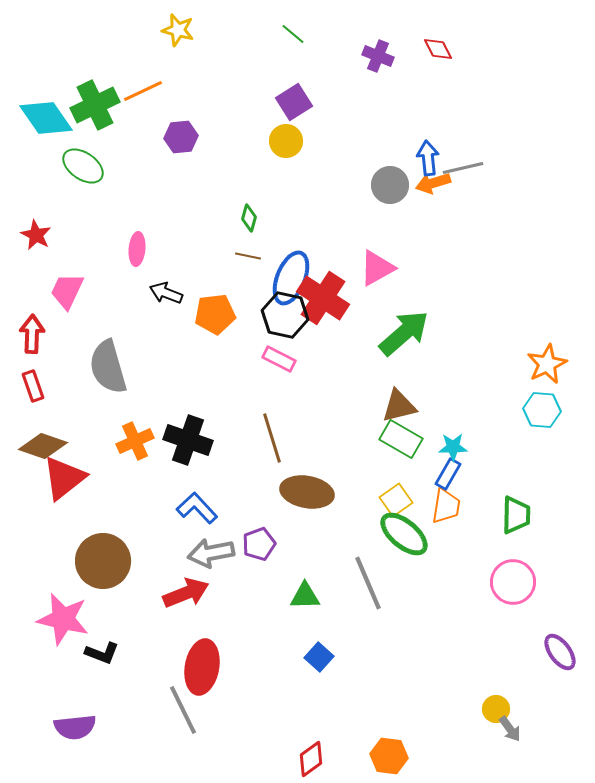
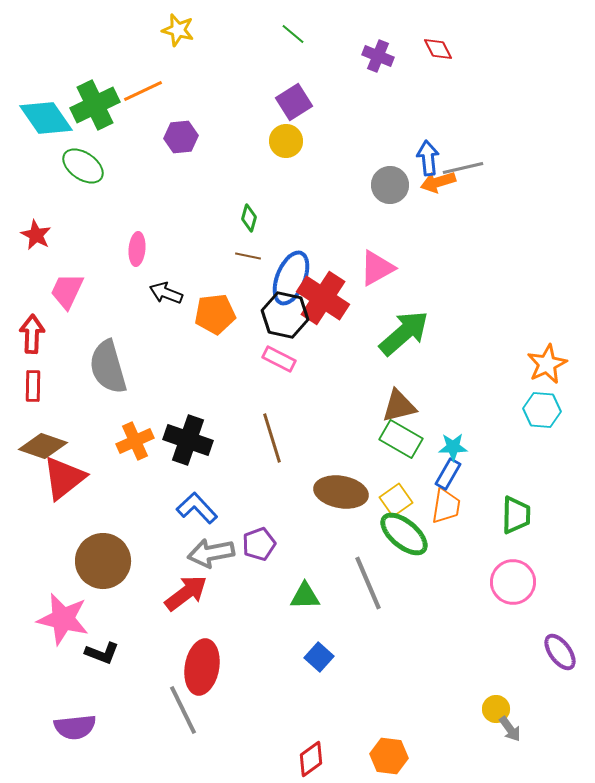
orange arrow at (433, 183): moved 5 px right, 1 px up
red rectangle at (33, 386): rotated 20 degrees clockwise
brown ellipse at (307, 492): moved 34 px right
red arrow at (186, 593): rotated 15 degrees counterclockwise
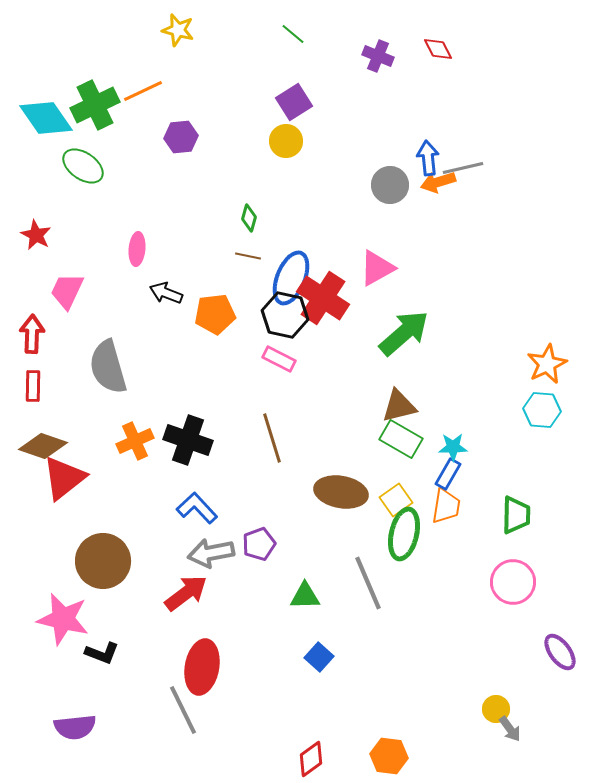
green ellipse at (404, 534): rotated 63 degrees clockwise
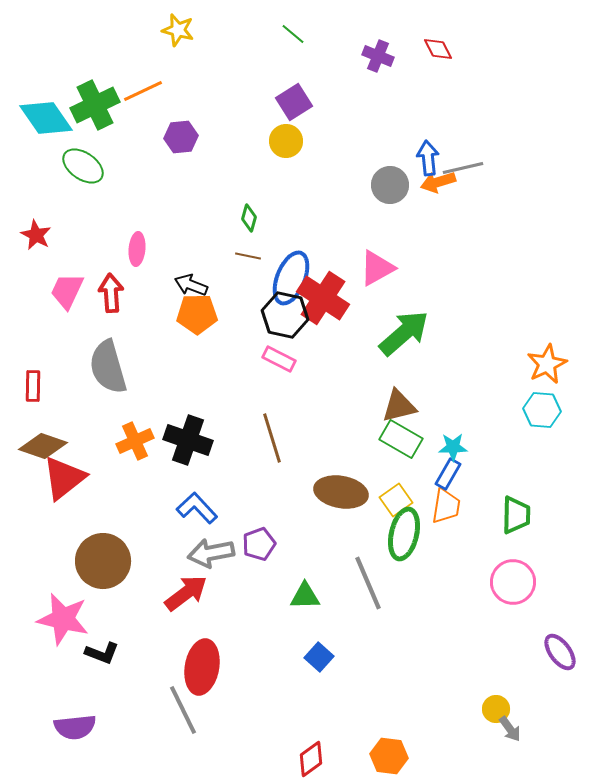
black arrow at (166, 293): moved 25 px right, 8 px up
orange pentagon at (215, 314): moved 18 px left; rotated 6 degrees clockwise
red arrow at (32, 334): moved 79 px right, 41 px up; rotated 6 degrees counterclockwise
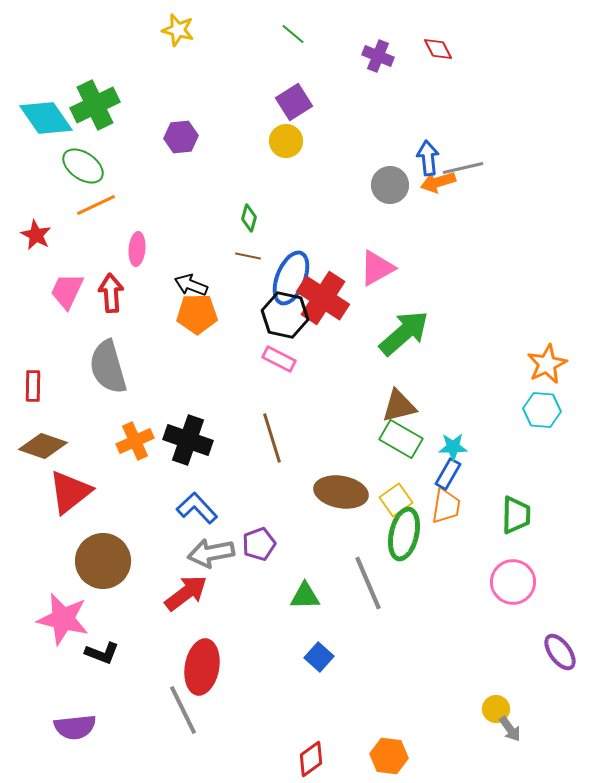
orange line at (143, 91): moved 47 px left, 114 px down
red triangle at (64, 478): moved 6 px right, 14 px down
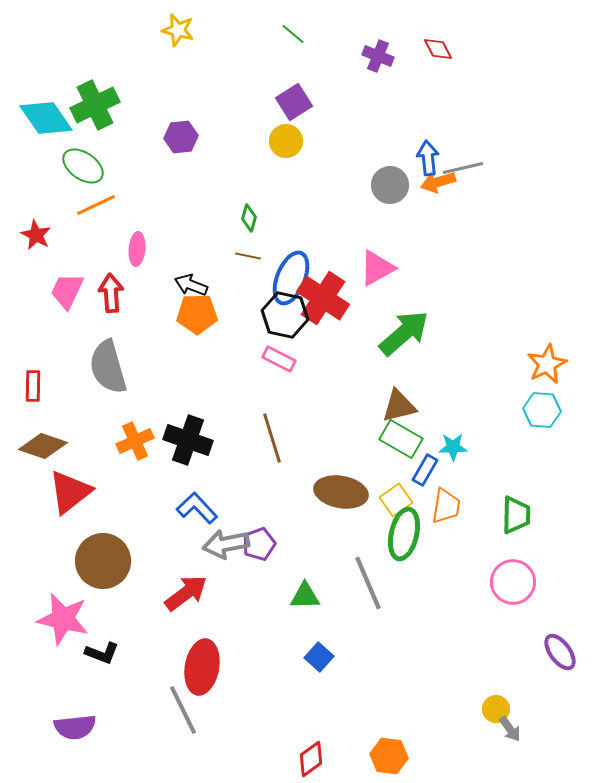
blue rectangle at (448, 474): moved 23 px left, 4 px up
gray arrow at (211, 553): moved 15 px right, 9 px up
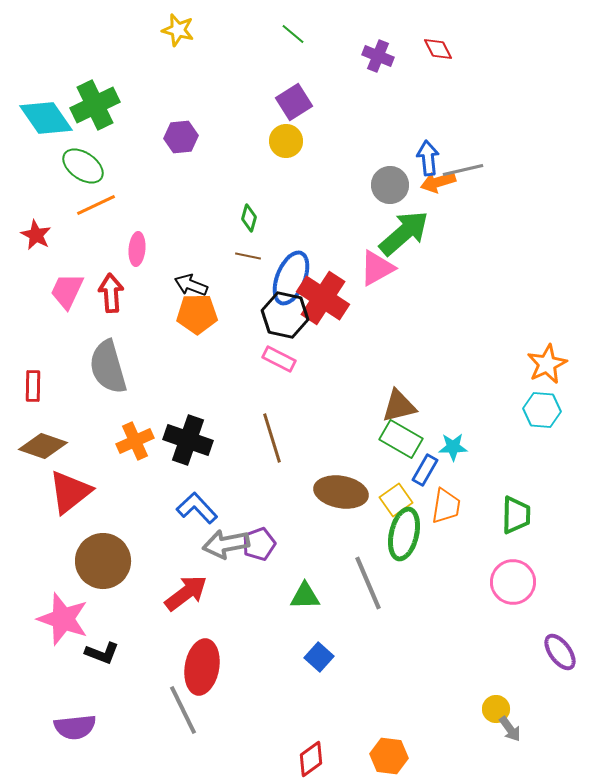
gray line at (463, 168): moved 2 px down
green arrow at (404, 333): moved 100 px up
pink star at (63, 619): rotated 6 degrees clockwise
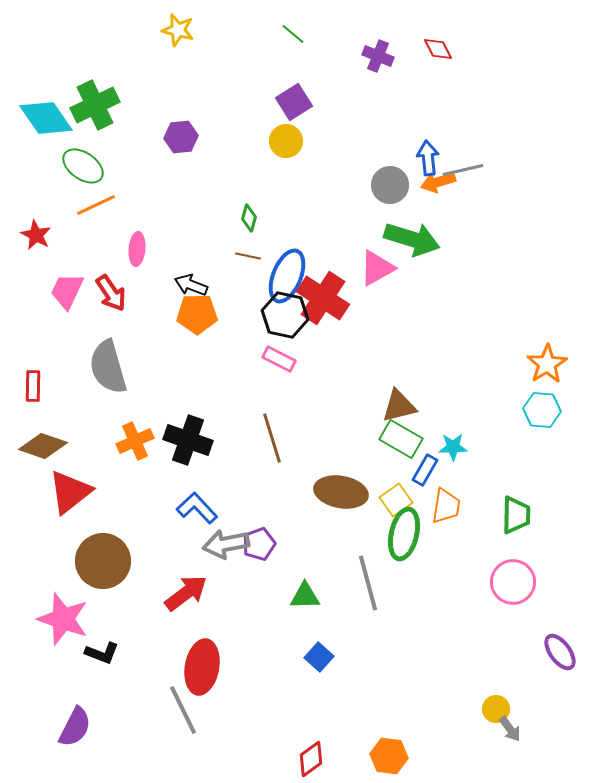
green arrow at (404, 233): moved 8 px right, 6 px down; rotated 58 degrees clockwise
blue ellipse at (291, 278): moved 4 px left, 2 px up
red arrow at (111, 293): rotated 150 degrees clockwise
orange star at (547, 364): rotated 6 degrees counterclockwise
gray line at (368, 583): rotated 8 degrees clockwise
purple semicircle at (75, 727): rotated 57 degrees counterclockwise
